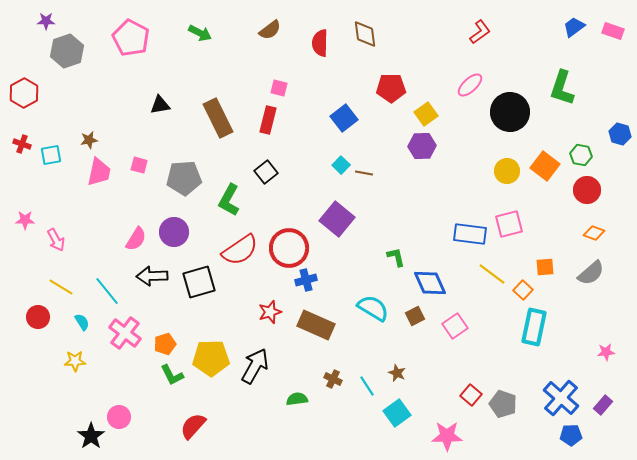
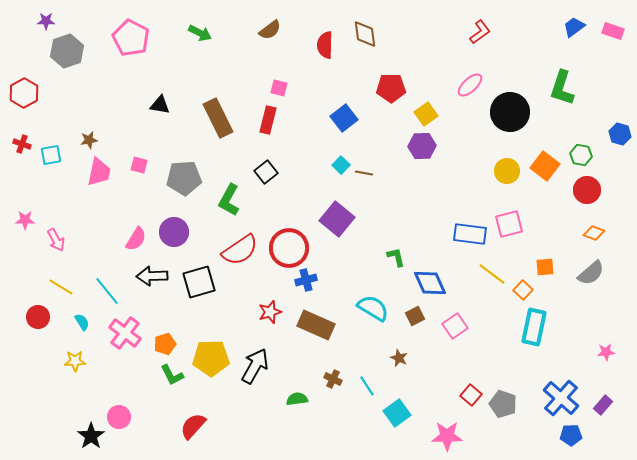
red semicircle at (320, 43): moved 5 px right, 2 px down
black triangle at (160, 105): rotated 20 degrees clockwise
brown star at (397, 373): moved 2 px right, 15 px up
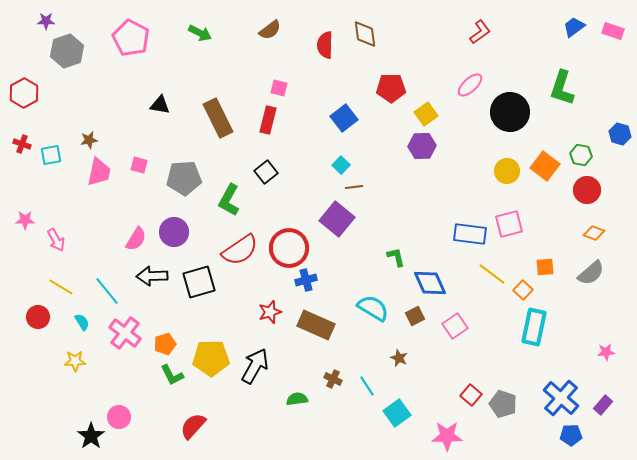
brown line at (364, 173): moved 10 px left, 14 px down; rotated 18 degrees counterclockwise
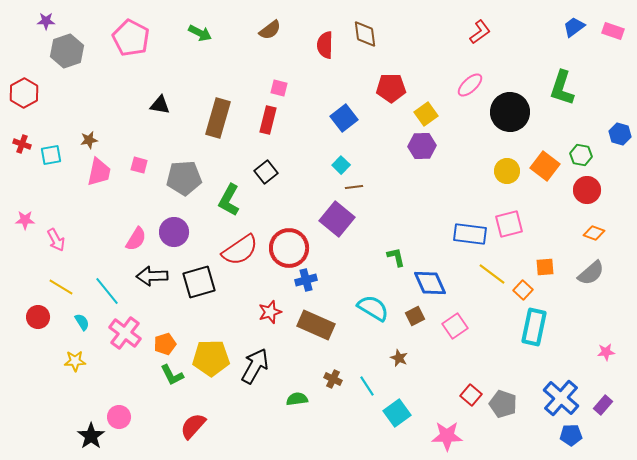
brown rectangle at (218, 118): rotated 42 degrees clockwise
